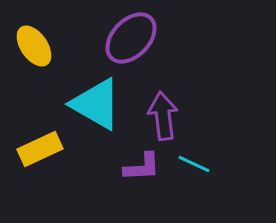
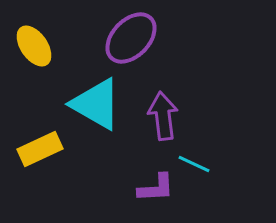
purple L-shape: moved 14 px right, 21 px down
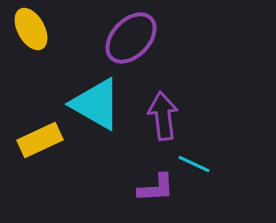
yellow ellipse: moved 3 px left, 17 px up; rotated 6 degrees clockwise
yellow rectangle: moved 9 px up
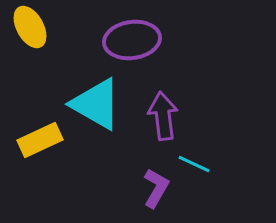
yellow ellipse: moved 1 px left, 2 px up
purple ellipse: moved 1 px right, 2 px down; rotated 38 degrees clockwise
purple L-shape: rotated 57 degrees counterclockwise
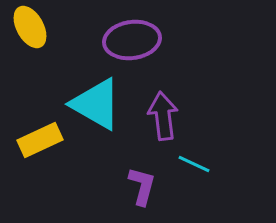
purple L-shape: moved 14 px left, 2 px up; rotated 15 degrees counterclockwise
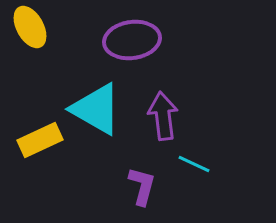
cyan triangle: moved 5 px down
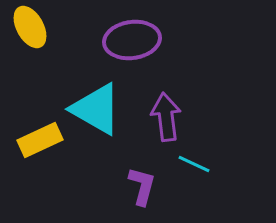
purple arrow: moved 3 px right, 1 px down
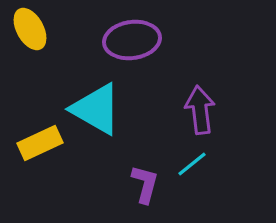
yellow ellipse: moved 2 px down
purple arrow: moved 34 px right, 7 px up
yellow rectangle: moved 3 px down
cyan line: moved 2 px left; rotated 64 degrees counterclockwise
purple L-shape: moved 3 px right, 2 px up
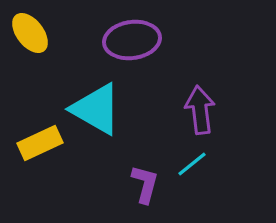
yellow ellipse: moved 4 px down; rotated 9 degrees counterclockwise
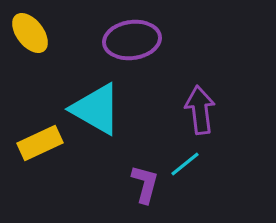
cyan line: moved 7 px left
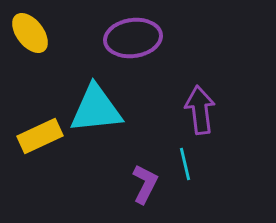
purple ellipse: moved 1 px right, 2 px up
cyan triangle: rotated 36 degrees counterclockwise
yellow rectangle: moved 7 px up
cyan line: rotated 64 degrees counterclockwise
purple L-shape: rotated 12 degrees clockwise
